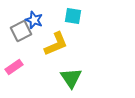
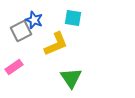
cyan square: moved 2 px down
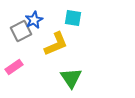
blue star: rotated 24 degrees clockwise
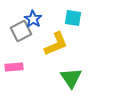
blue star: moved 1 px left, 1 px up; rotated 12 degrees counterclockwise
pink rectangle: rotated 30 degrees clockwise
